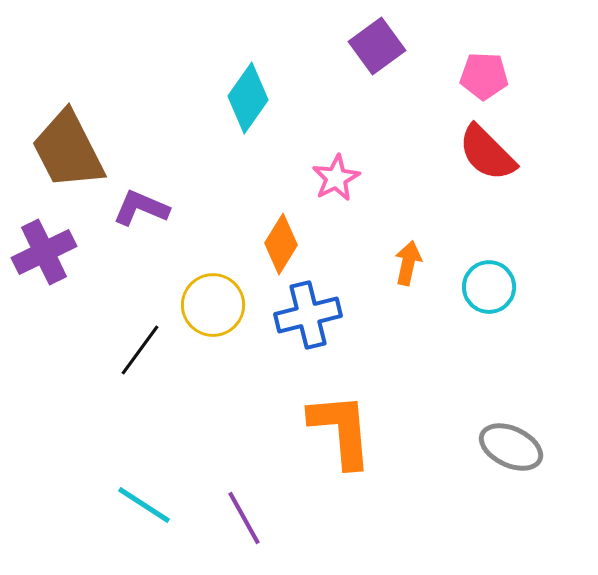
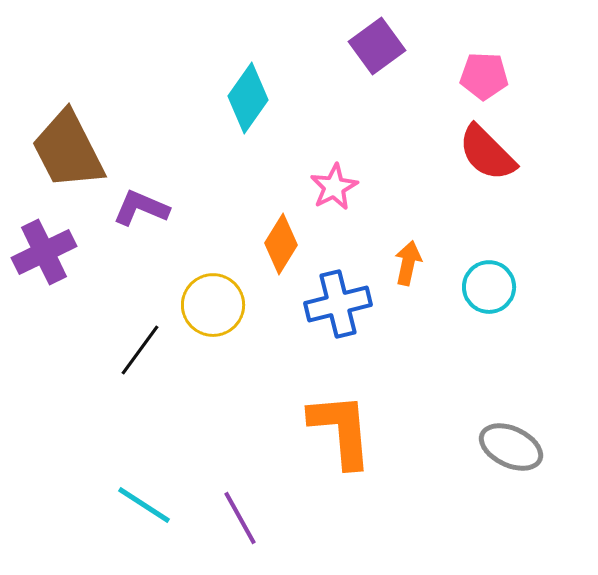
pink star: moved 2 px left, 9 px down
blue cross: moved 30 px right, 11 px up
purple line: moved 4 px left
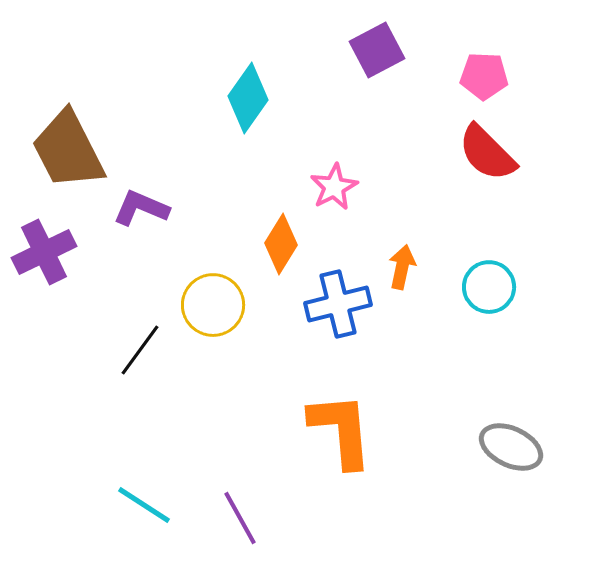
purple square: moved 4 px down; rotated 8 degrees clockwise
orange arrow: moved 6 px left, 4 px down
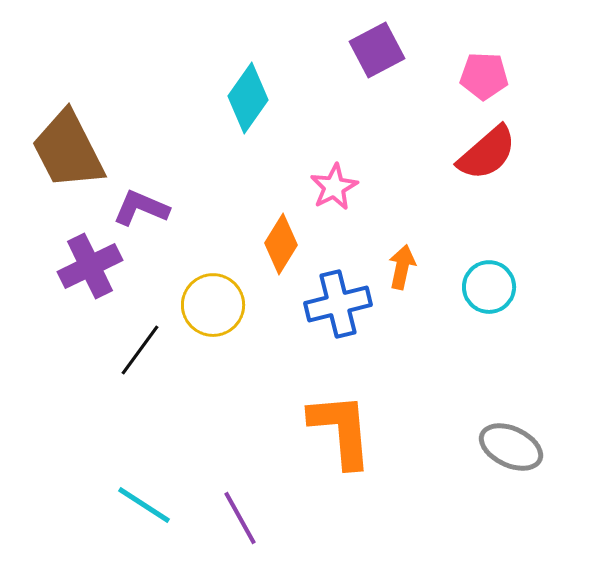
red semicircle: rotated 86 degrees counterclockwise
purple cross: moved 46 px right, 14 px down
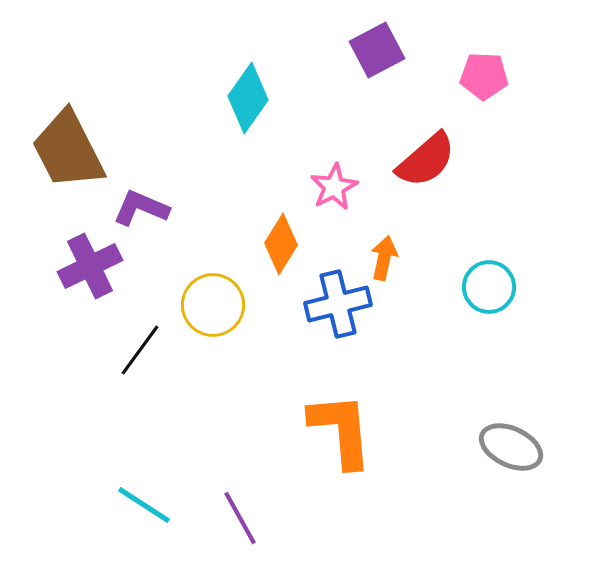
red semicircle: moved 61 px left, 7 px down
orange arrow: moved 18 px left, 9 px up
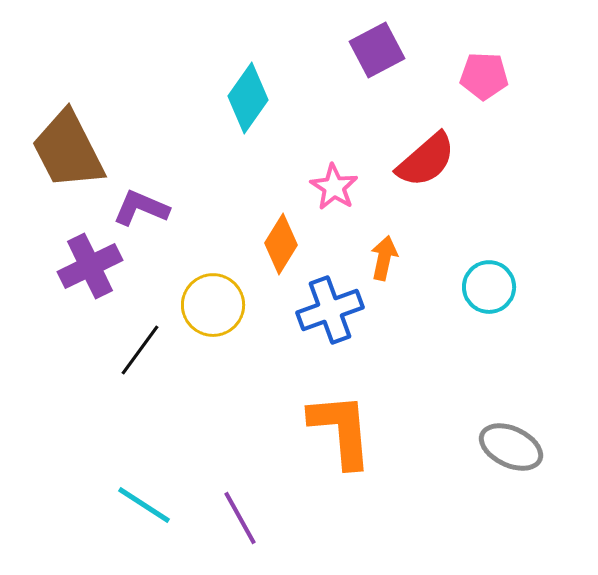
pink star: rotated 12 degrees counterclockwise
blue cross: moved 8 px left, 6 px down; rotated 6 degrees counterclockwise
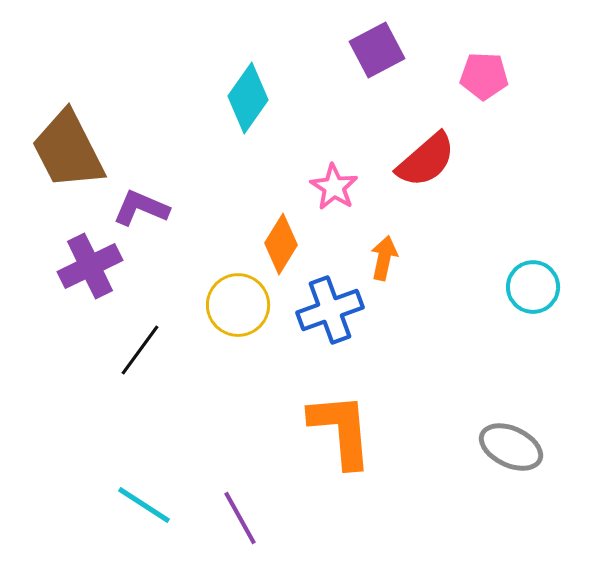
cyan circle: moved 44 px right
yellow circle: moved 25 px right
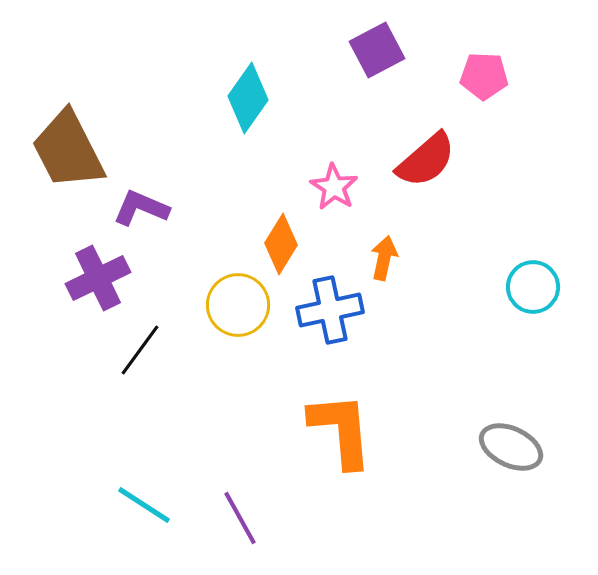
purple cross: moved 8 px right, 12 px down
blue cross: rotated 8 degrees clockwise
